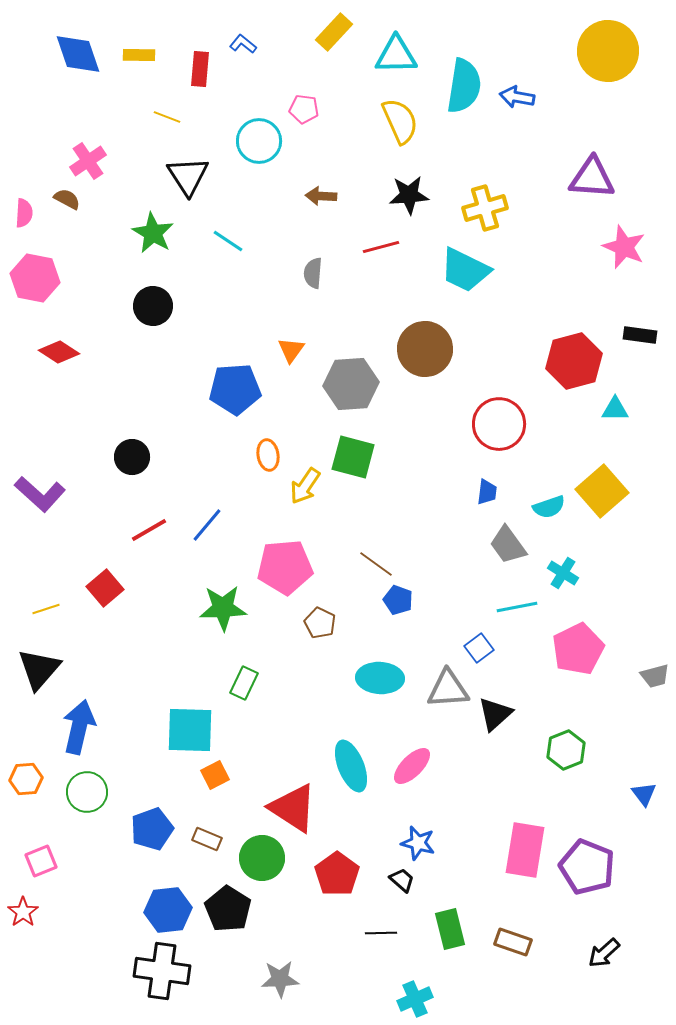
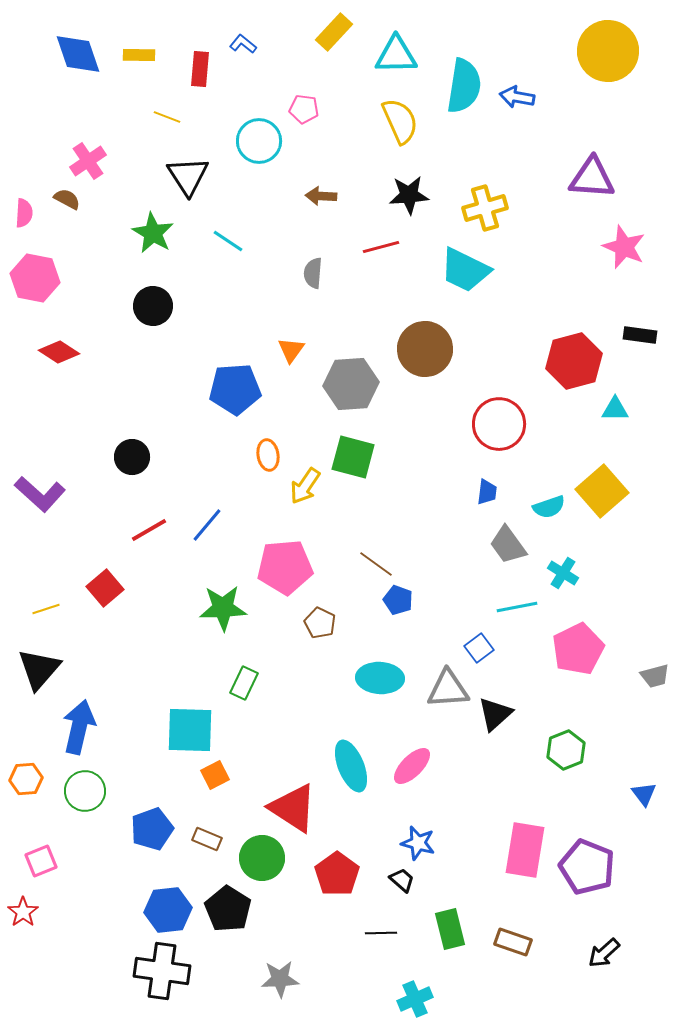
green circle at (87, 792): moved 2 px left, 1 px up
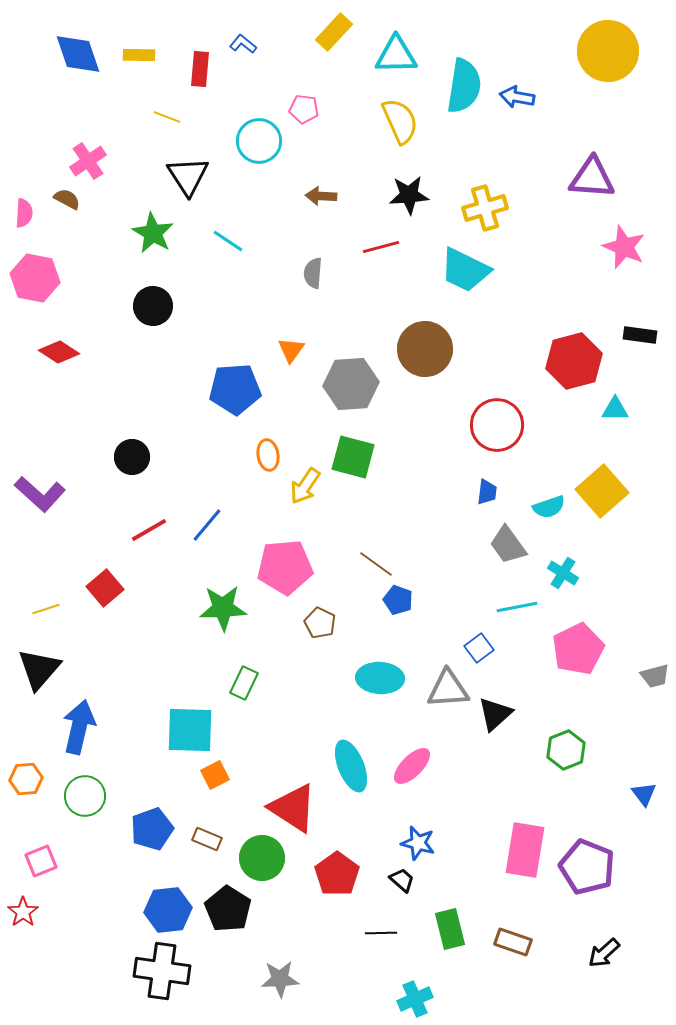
red circle at (499, 424): moved 2 px left, 1 px down
green circle at (85, 791): moved 5 px down
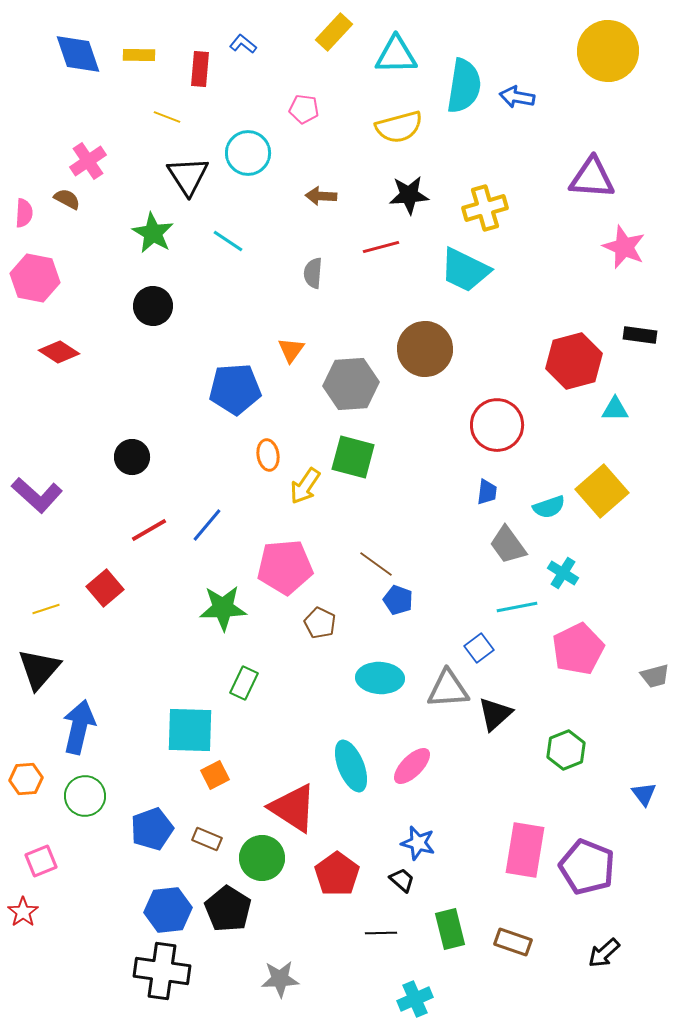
yellow semicircle at (400, 121): moved 1 px left, 6 px down; rotated 99 degrees clockwise
cyan circle at (259, 141): moved 11 px left, 12 px down
purple L-shape at (40, 494): moved 3 px left, 1 px down
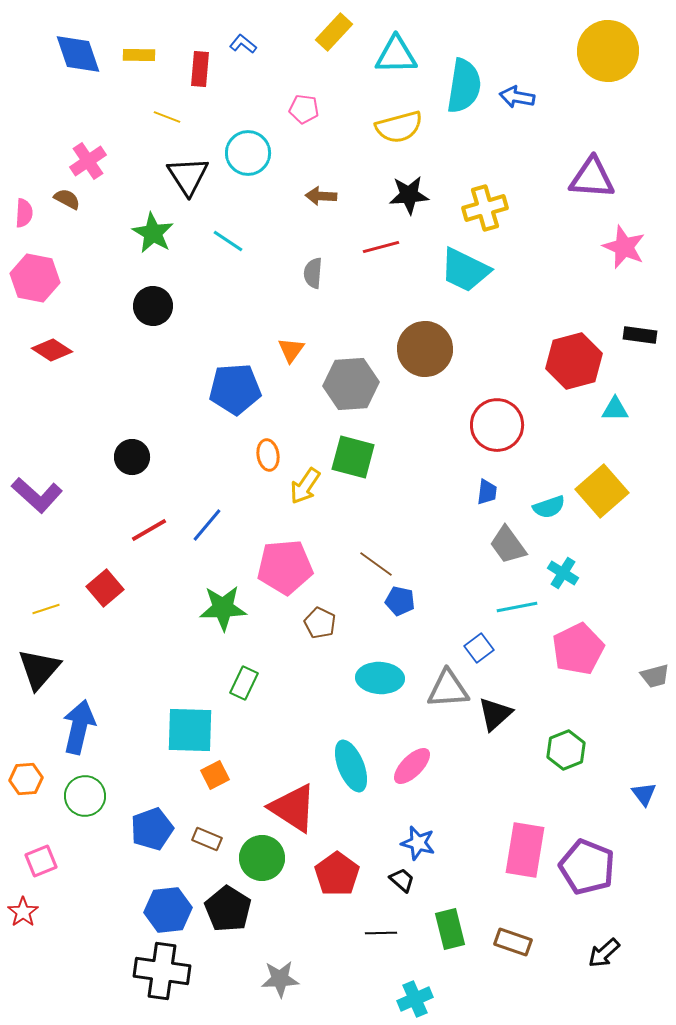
red diamond at (59, 352): moved 7 px left, 2 px up
blue pentagon at (398, 600): moved 2 px right, 1 px down; rotated 8 degrees counterclockwise
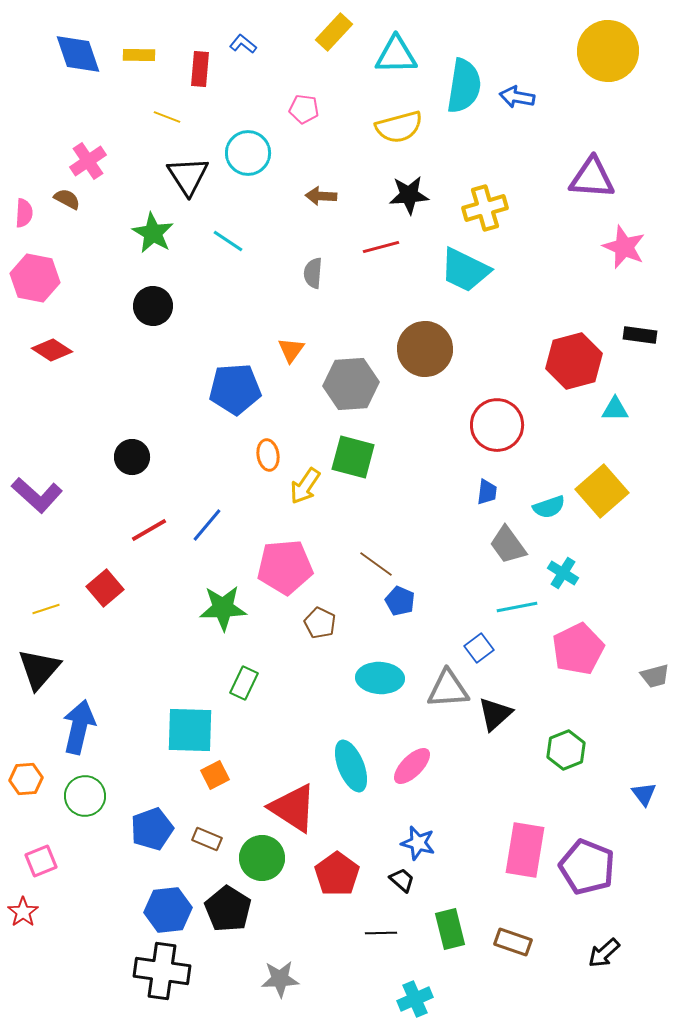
blue pentagon at (400, 601): rotated 12 degrees clockwise
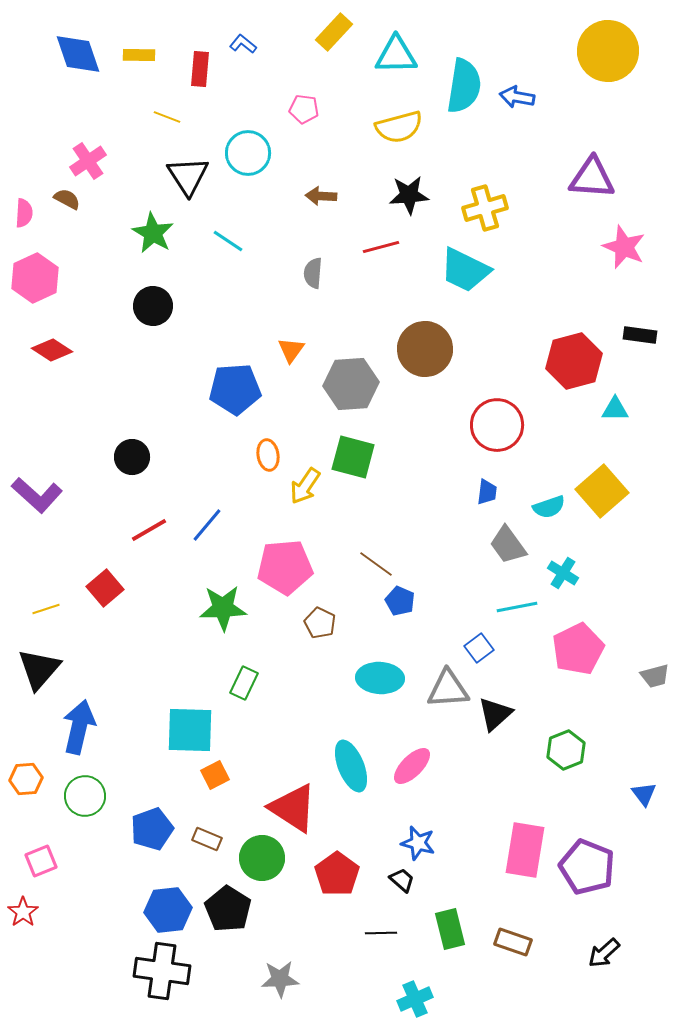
pink hexagon at (35, 278): rotated 24 degrees clockwise
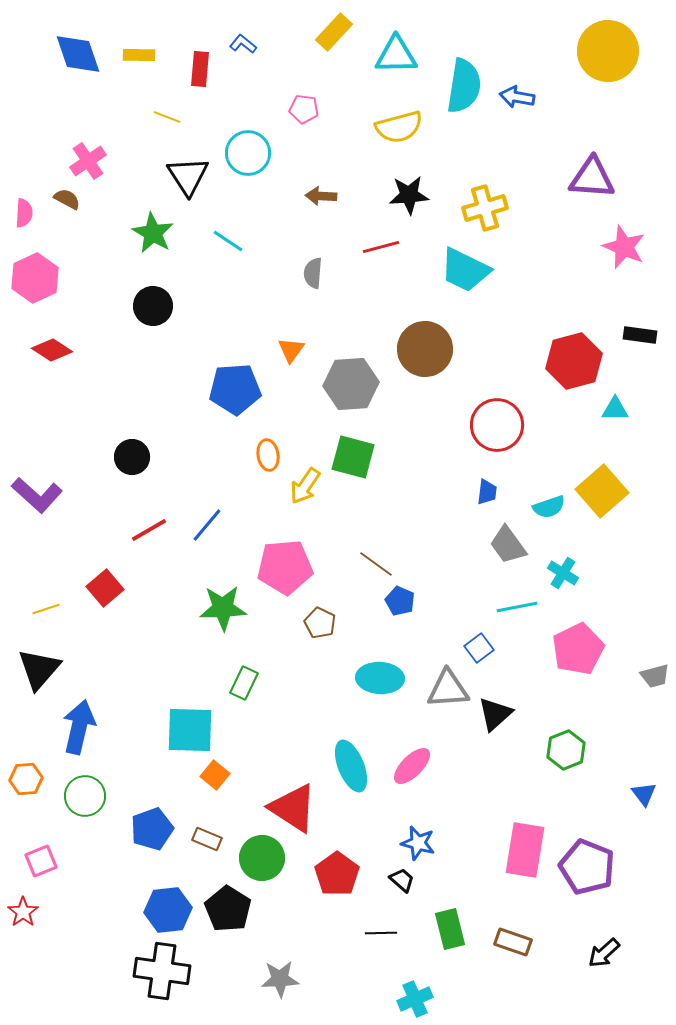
orange square at (215, 775): rotated 24 degrees counterclockwise
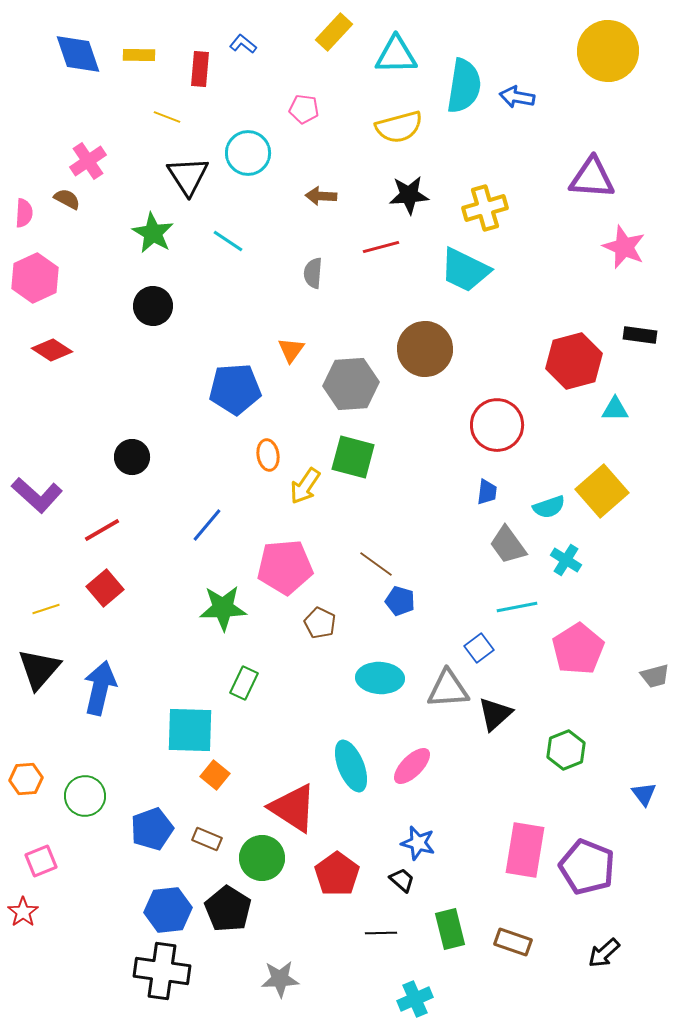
red line at (149, 530): moved 47 px left
cyan cross at (563, 573): moved 3 px right, 13 px up
blue pentagon at (400, 601): rotated 8 degrees counterclockwise
pink pentagon at (578, 649): rotated 6 degrees counterclockwise
blue arrow at (79, 727): moved 21 px right, 39 px up
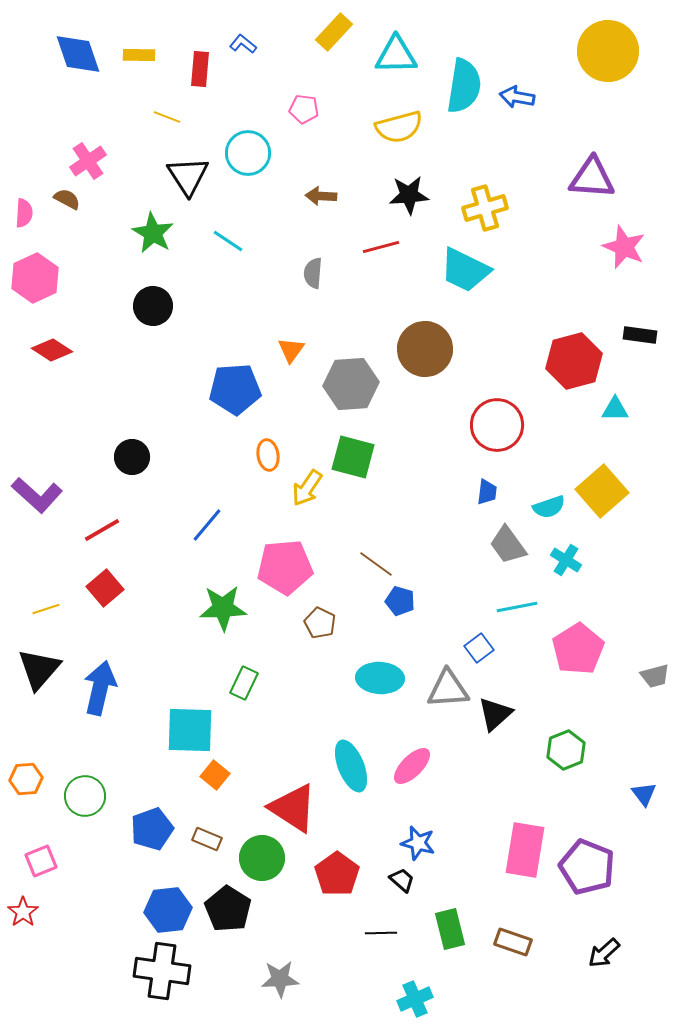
yellow arrow at (305, 486): moved 2 px right, 2 px down
